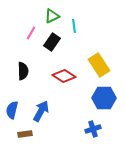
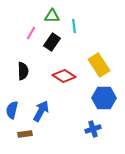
green triangle: rotated 28 degrees clockwise
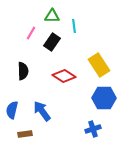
blue arrow: moved 1 px right; rotated 65 degrees counterclockwise
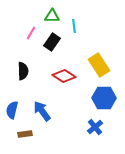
blue cross: moved 2 px right, 2 px up; rotated 21 degrees counterclockwise
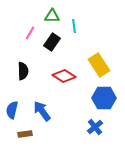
pink line: moved 1 px left
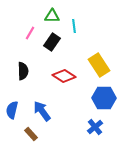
brown rectangle: moved 6 px right; rotated 56 degrees clockwise
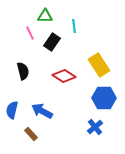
green triangle: moved 7 px left
pink line: rotated 56 degrees counterclockwise
black semicircle: rotated 12 degrees counterclockwise
blue arrow: rotated 25 degrees counterclockwise
